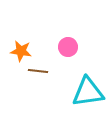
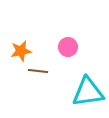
orange star: rotated 20 degrees counterclockwise
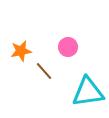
brown line: moved 6 px right; rotated 42 degrees clockwise
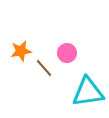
pink circle: moved 1 px left, 6 px down
brown line: moved 3 px up
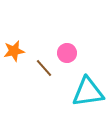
orange star: moved 7 px left
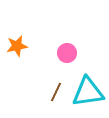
orange star: moved 3 px right, 5 px up
brown line: moved 12 px right, 24 px down; rotated 66 degrees clockwise
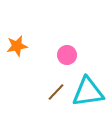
pink circle: moved 2 px down
brown line: rotated 18 degrees clockwise
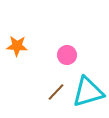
orange star: rotated 15 degrees clockwise
cyan triangle: rotated 8 degrees counterclockwise
